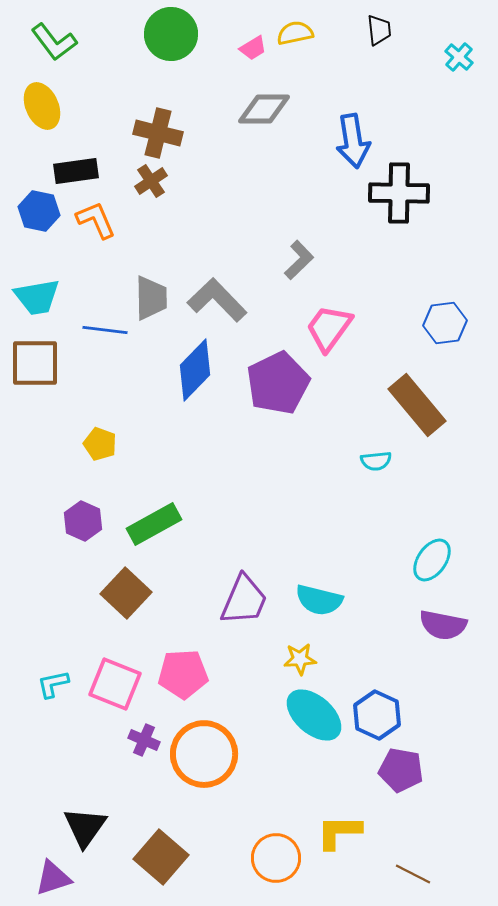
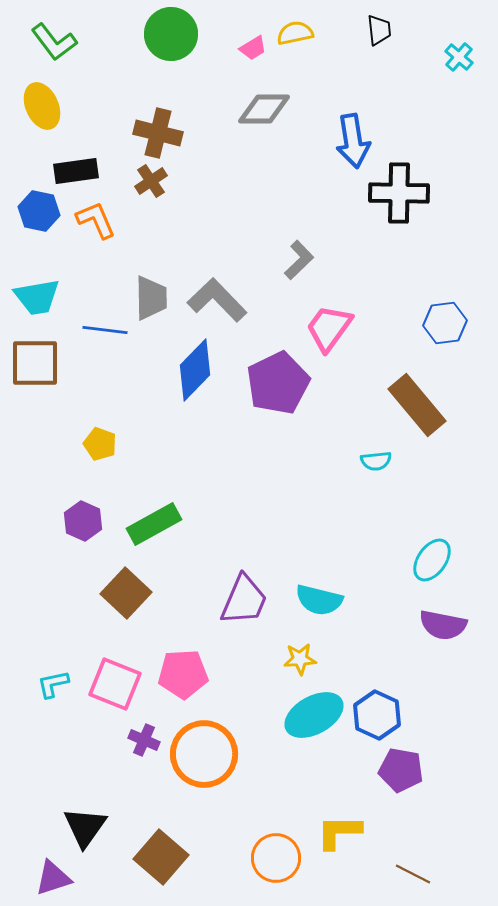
cyan ellipse at (314, 715): rotated 70 degrees counterclockwise
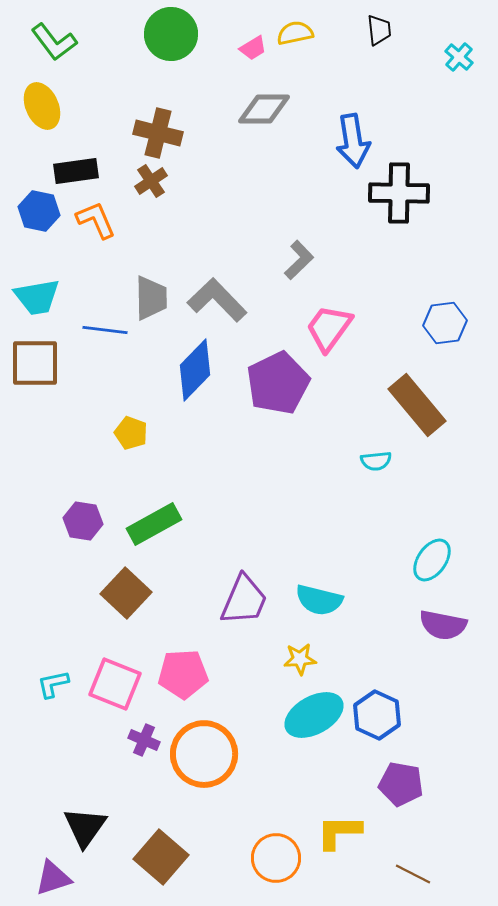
yellow pentagon at (100, 444): moved 31 px right, 11 px up
purple hexagon at (83, 521): rotated 15 degrees counterclockwise
purple pentagon at (401, 770): moved 14 px down
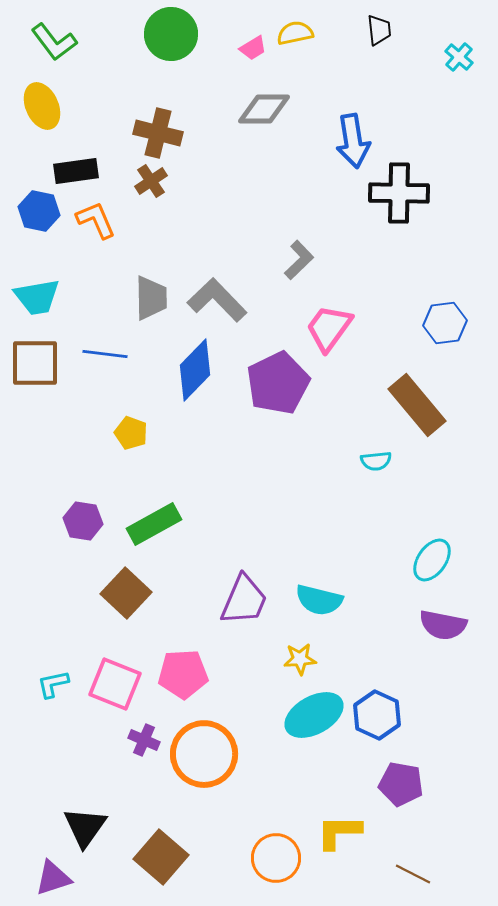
blue line at (105, 330): moved 24 px down
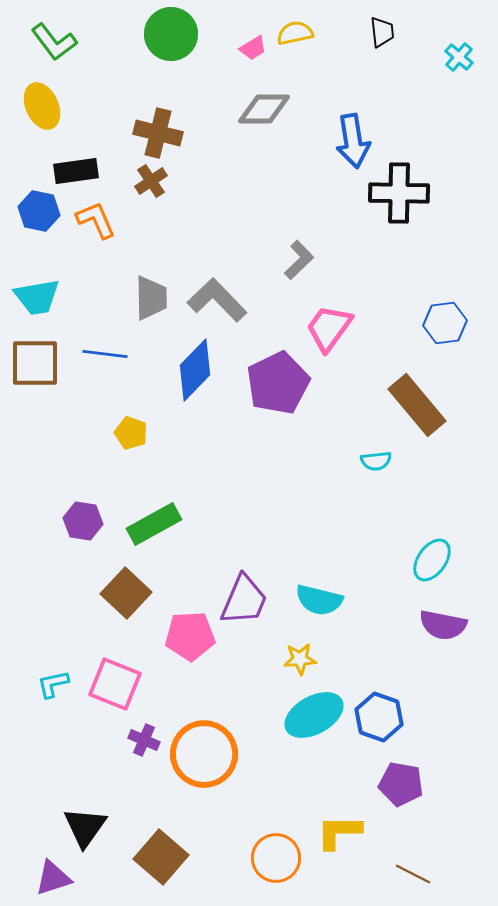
black trapezoid at (379, 30): moved 3 px right, 2 px down
pink pentagon at (183, 674): moved 7 px right, 38 px up
blue hexagon at (377, 715): moved 2 px right, 2 px down; rotated 6 degrees counterclockwise
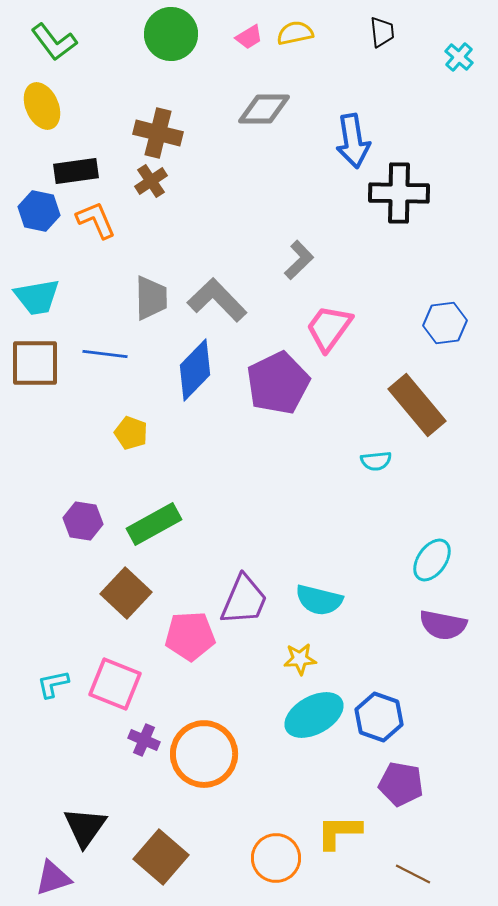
pink trapezoid at (253, 48): moved 4 px left, 11 px up
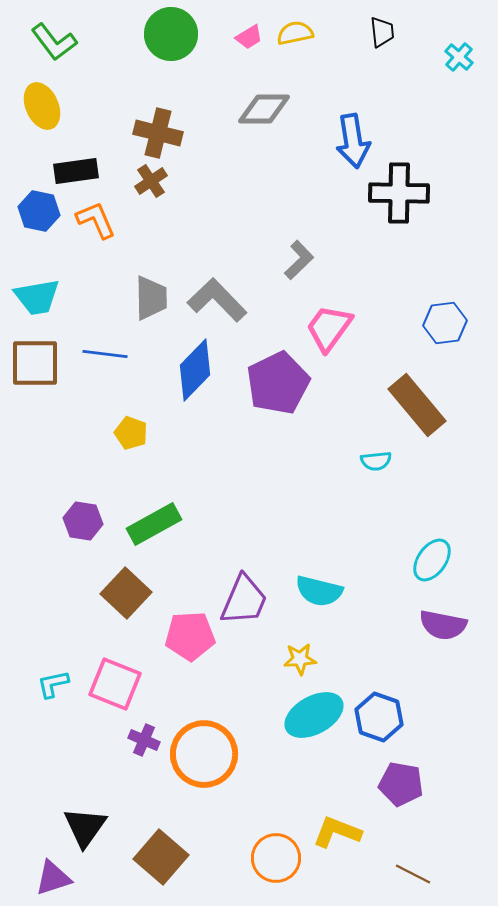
cyan semicircle at (319, 600): moved 9 px up
yellow L-shape at (339, 832): moved 2 px left; rotated 21 degrees clockwise
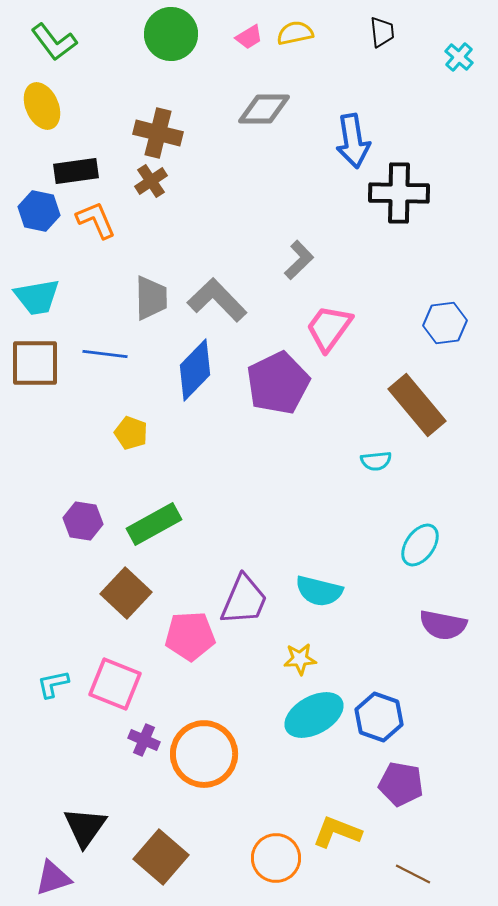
cyan ellipse at (432, 560): moved 12 px left, 15 px up
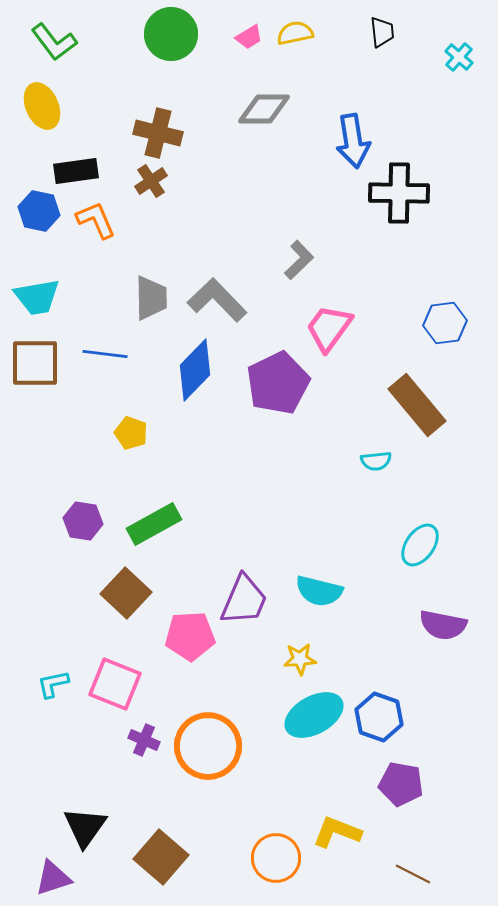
orange circle at (204, 754): moved 4 px right, 8 px up
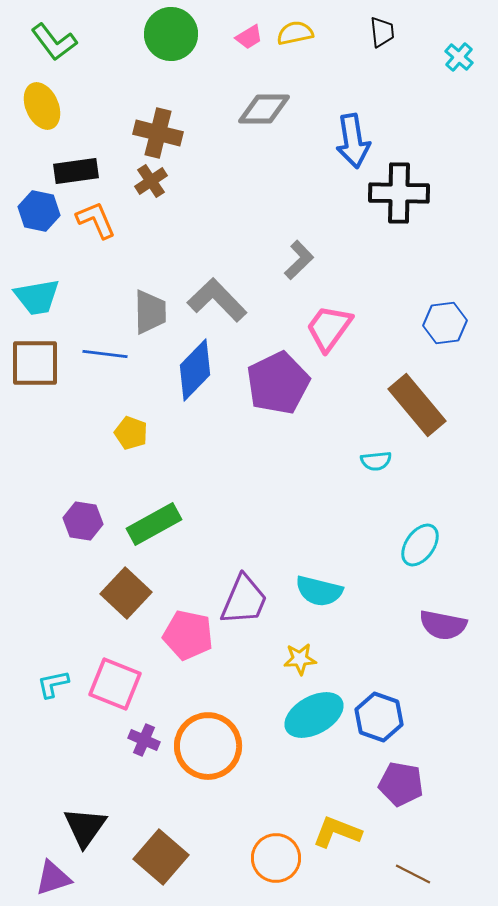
gray trapezoid at (151, 298): moved 1 px left, 14 px down
pink pentagon at (190, 636): moved 2 px left, 1 px up; rotated 15 degrees clockwise
